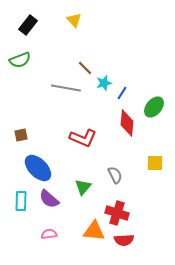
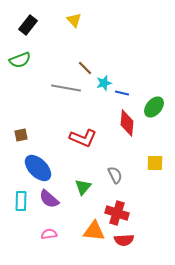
blue line: rotated 72 degrees clockwise
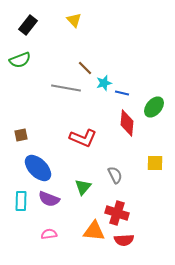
purple semicircle: rotated 20 degrees counterclockwise
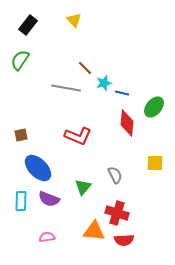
green semicircle: rotated 145 degrees clockwise
red L-shape: moved 5 px left, 2 px up
pink semicircle: moved 2 px left, 3 px down
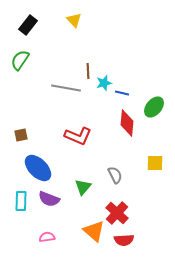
brown line: moved 3 px right, 3 px down; rotated 42 degrees clockwise
red cross: rotated 25 degrees clockwise
orange triangle: rotated 35 degrees clockwise
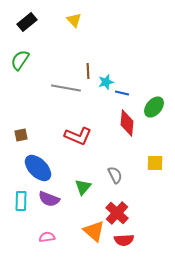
black rectangle: moved 1 px left, 3 px up; rotated 12 degrees clockwise
cyan star: moved 2 px right, 1 px up
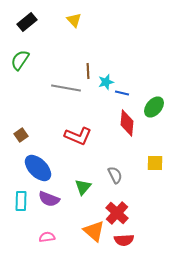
brown square: rotated 24 degrees counterclockwise
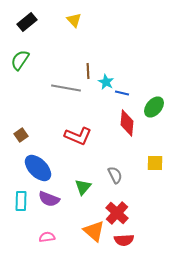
cyan star: rotated 28 degrees counterclockwise
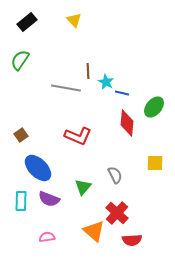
red semicircle: moved 8 px right
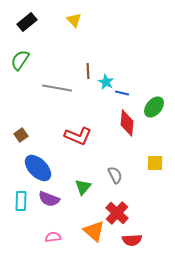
gray line: moved 9 px left
pink semicircle: moved 6 px right
